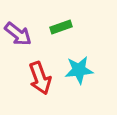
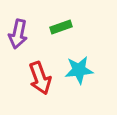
purple arrow: rotated 64 degrees clockwise
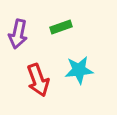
red arrow: moved 2 px left, 2 px down
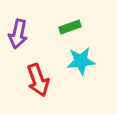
green rectangle: moved 9 px right
cyan star: moved 2 px right, 9 px up
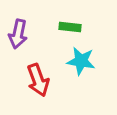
green rectangle: rotated 25 degrees clockwise
cyan star: rotated 16 degrees clockwise
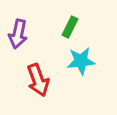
green rectangle: rotated 70 degrees counterclockwise
cyan star: rotated 16 degrees counterclockwise
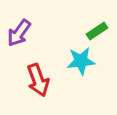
green rectangle: moved 27 px right, 4 px down; rotated 30 degrees clockwise
purple arrow: moved 1 px right, 1 px up; rotated 24 degrees clockwise
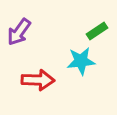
purple arrow: moved 1 px up
red arrow: rotated 68 degrees counterclockwise
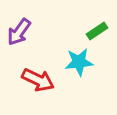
cyan star: moved 2 px left, 1 px down
red arrow: rotated 24 degrees clockwise
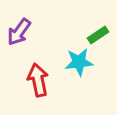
green rectangle: moved 1 px right, 4 px down
red arrow: rotated 128 degrees counterclockwise
